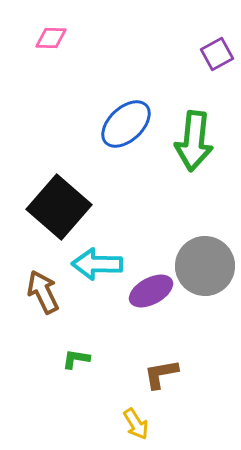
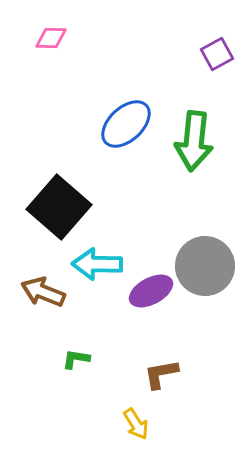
brown arrow: rotated 42 degrees counterclockwise
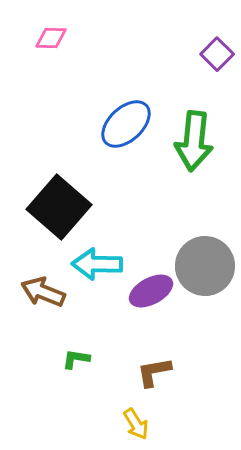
purple square: rotated 16 degrees counterclockwise
brown L-shape: moved 7 px left, 2 px up
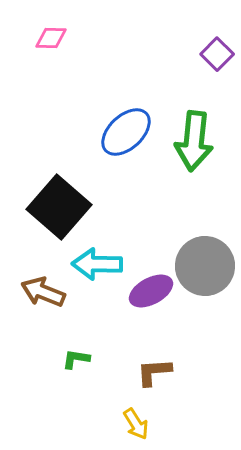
blue ellipse: moved 8 px down
brown L-shape: rotated 6 degrees clockwise
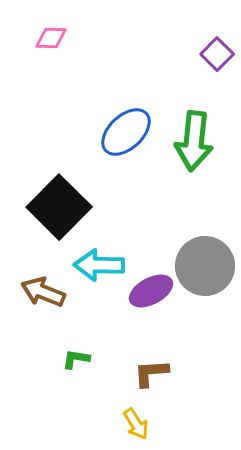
black square: rotated 4 degrees clockwise
cyan arrow: moved 2 px right, 1 px down
brown L-shape: moved 3 px left, 1 px down
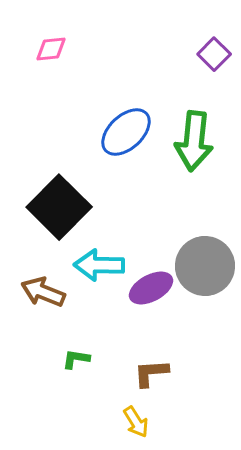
pink diamond: moved 11 px down; rotated 8 degrees counterclockwise
purple square: moved 3 px left
purple ellipse: moved 3 px up
yellow arrow: moved 2 px up
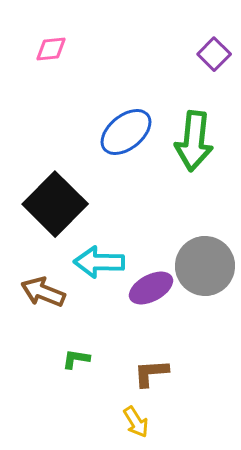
blue ellipse: rotated 4 degrees clockwise
black square: moved 4 px left, 3 px up
cyan arrow: moved 3 px up
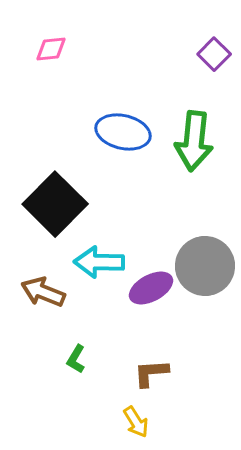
blue ellipse: moved 3 px left; rotated 52 degrees clockwise
green L-shape: rotated 68 degrees counterclockwise
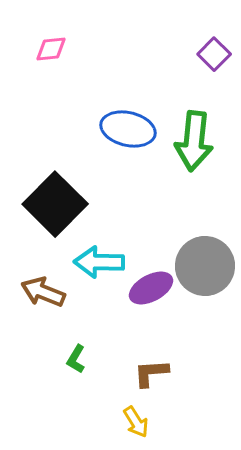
blue ellipse: moved 5 px right, 3 px up
